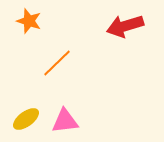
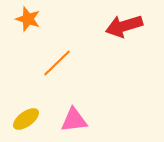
orange star: moved 1 px left, 2 px up
red arrow: moved 1 px left
pink triangle: moved 9 px right, 1 px up
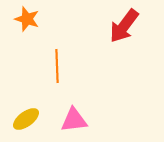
orange star: moved 1 px left
red arrow: rotated 36 degrees counterclockwise
orange line: moved 3 px down; rotated 48 degrees counterclockwise
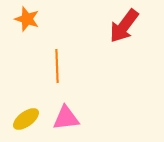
pink triangle: moved 8 px left, 2 px up
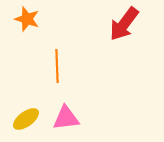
red arrow: moved 2 px up
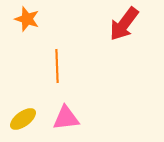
yellow ellipse: moved 3 px left
